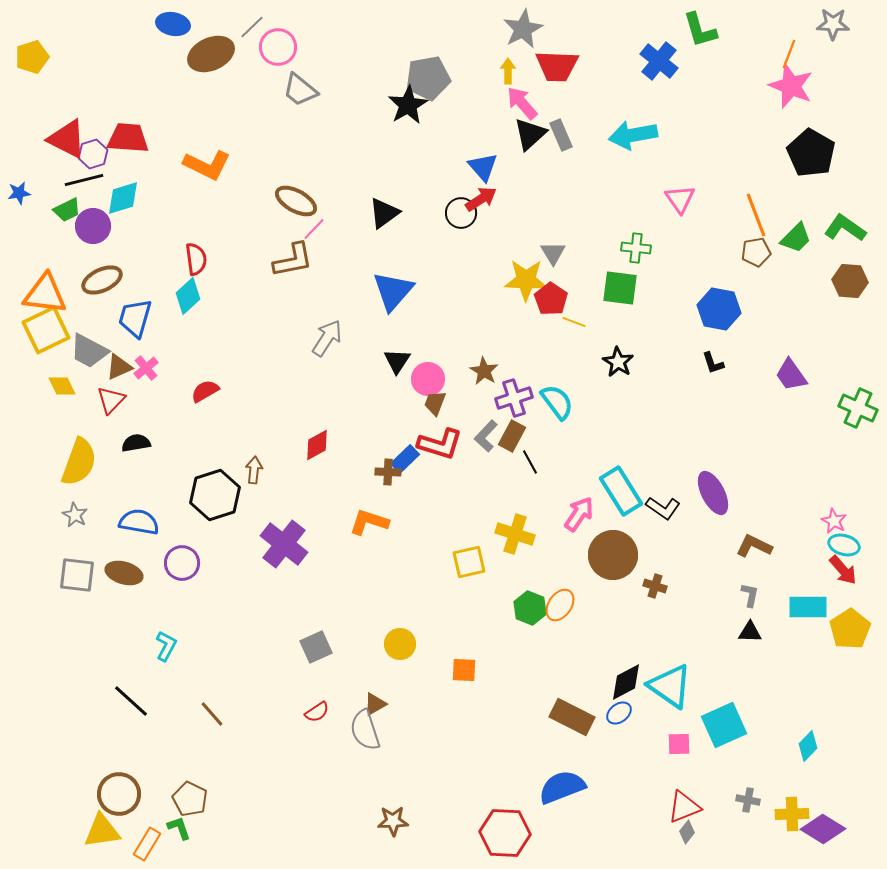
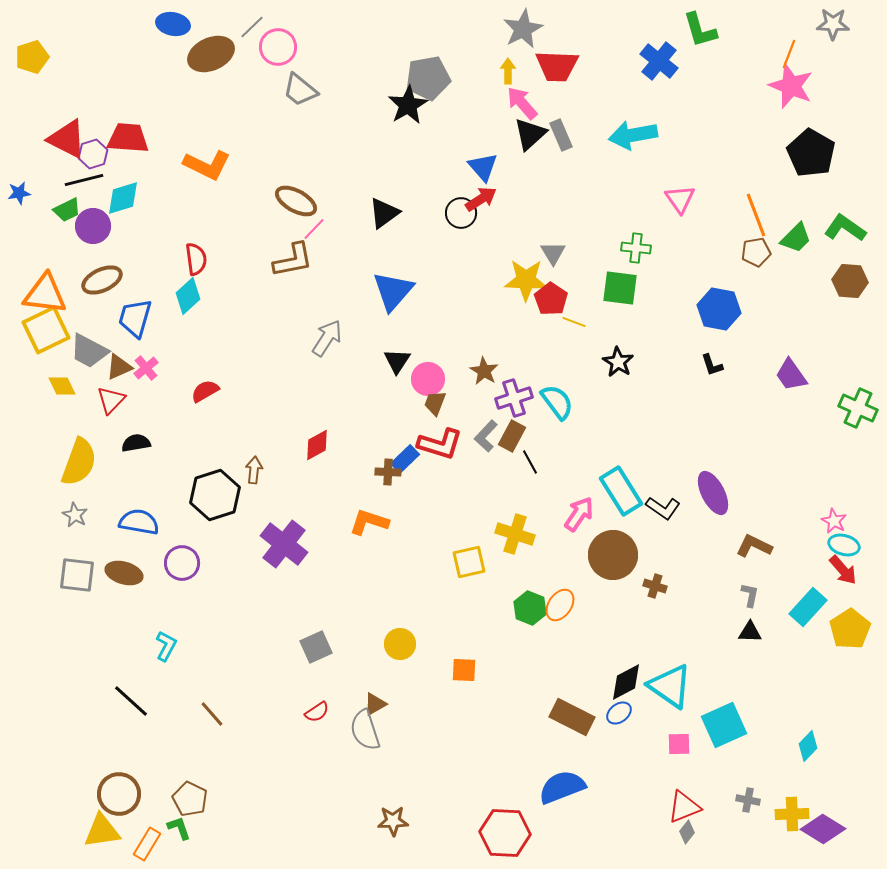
black L-shape at (713, 363): moved 1 px left, 2 px down
cyan rectangle at (808, 607): rotated 48 degrees counterclockwise
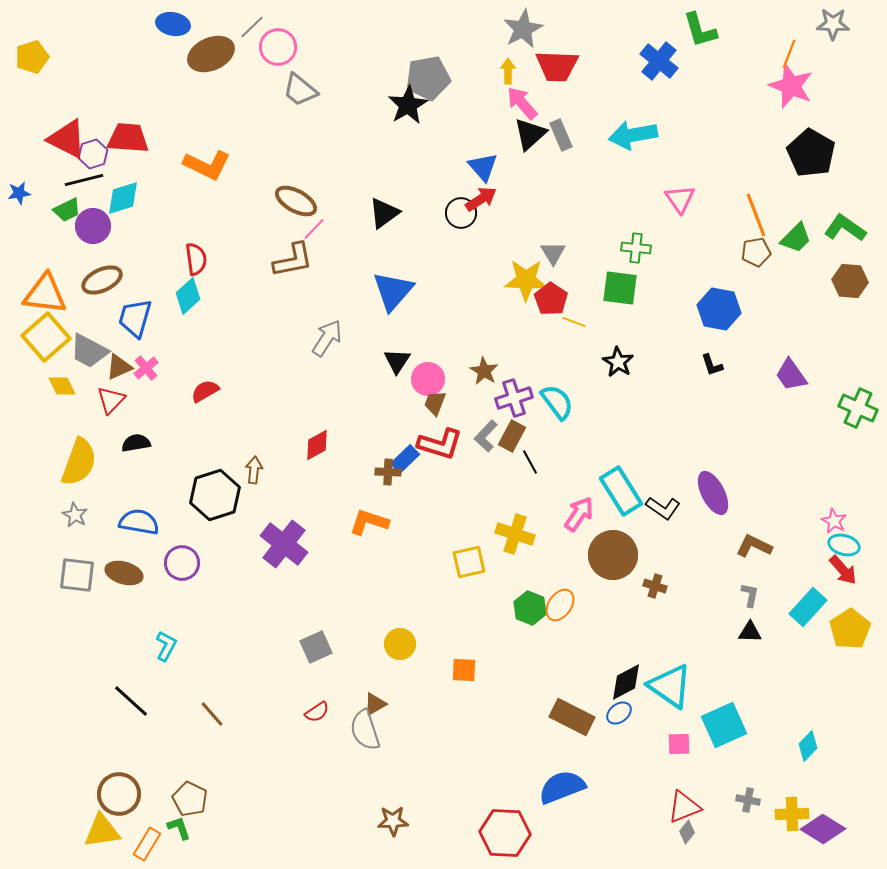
yellow square at (46, 330): moved 7 px down; rotated 15 degrees counterclockwise
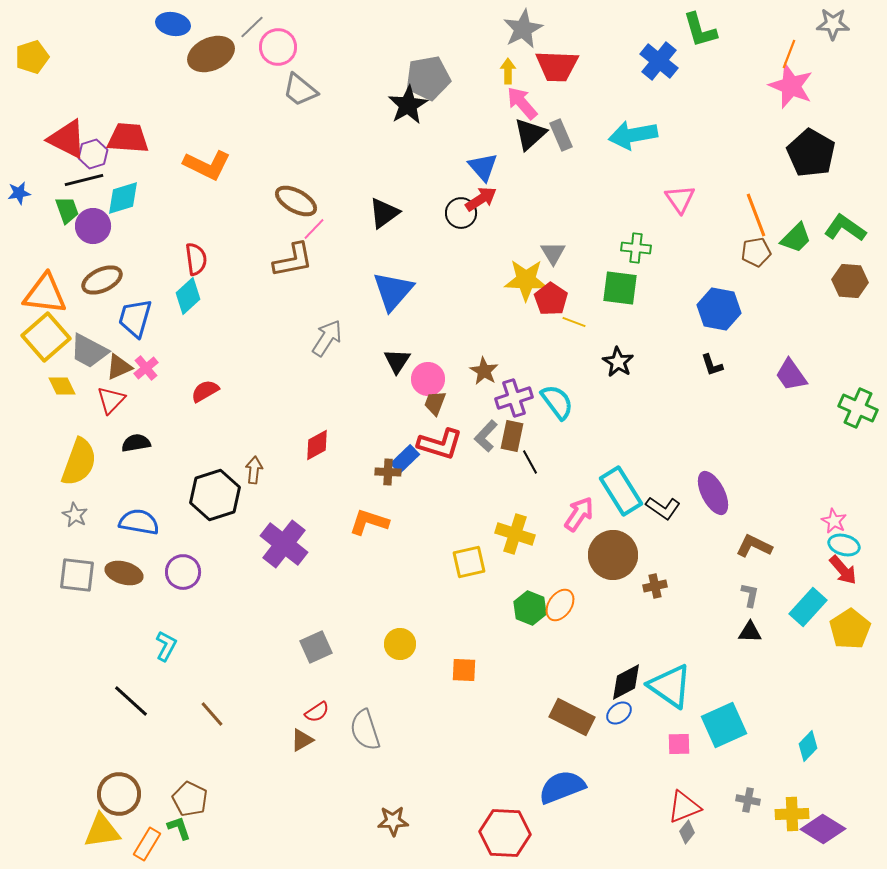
green trapezoid at (67, 210): rotated 84 degrees counterclockwise
brown rectangle at (512, 436): rotated 16 degrees counterclockwise
purple circle at (182, 563): moved 1 px right, 9 px down
brown cross at (655, 586): rotated 30 degrees counterclockwise
brown triangle at (375, 704): moved 73 px left, 36 px down
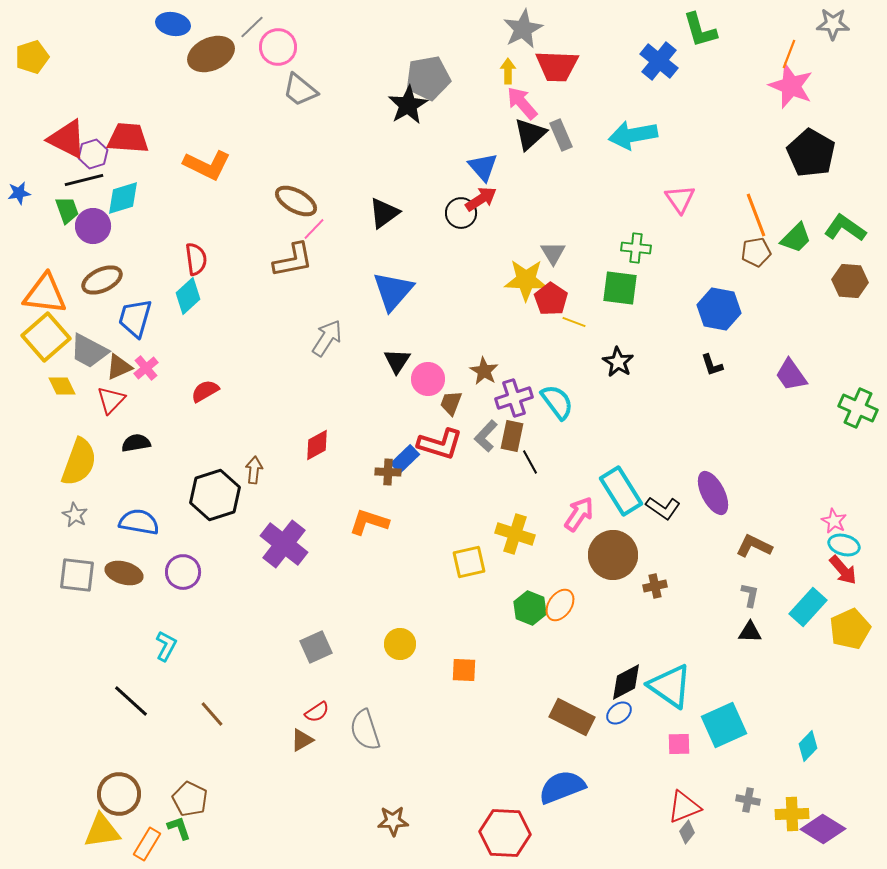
brown trapezoid at (435, 403): moved 16 px right
yellow pentagon at (850, 629): rotated 9 degrees clockwise
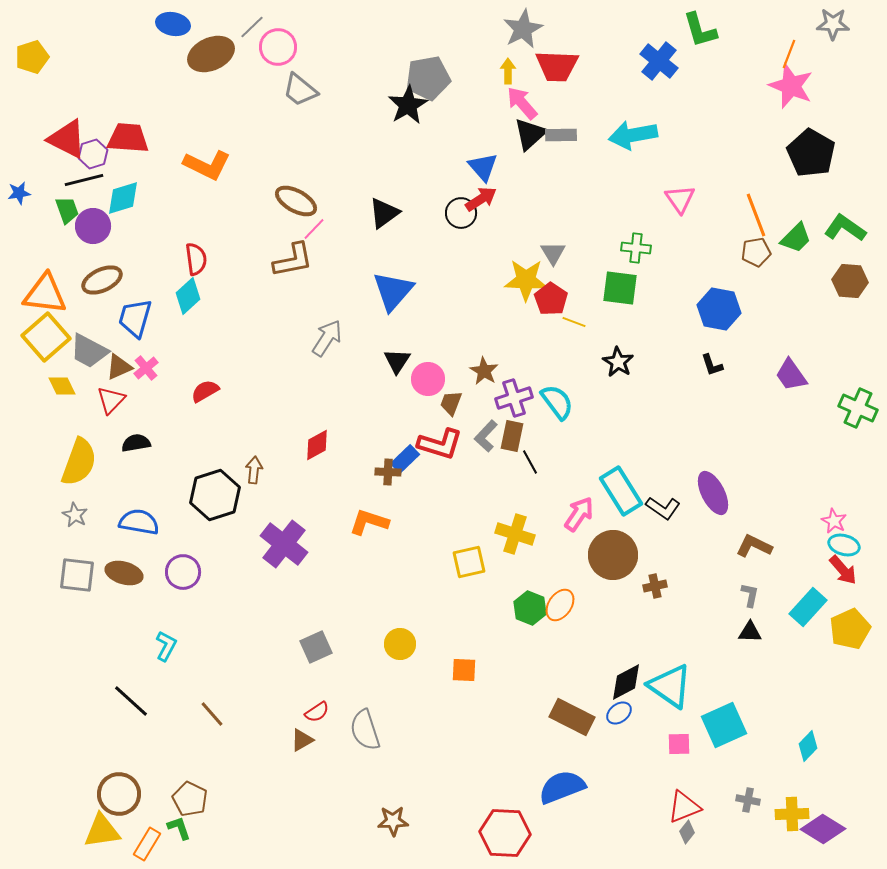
gray rectangle at (561, 135): rotated 68 degrees counterclockwise
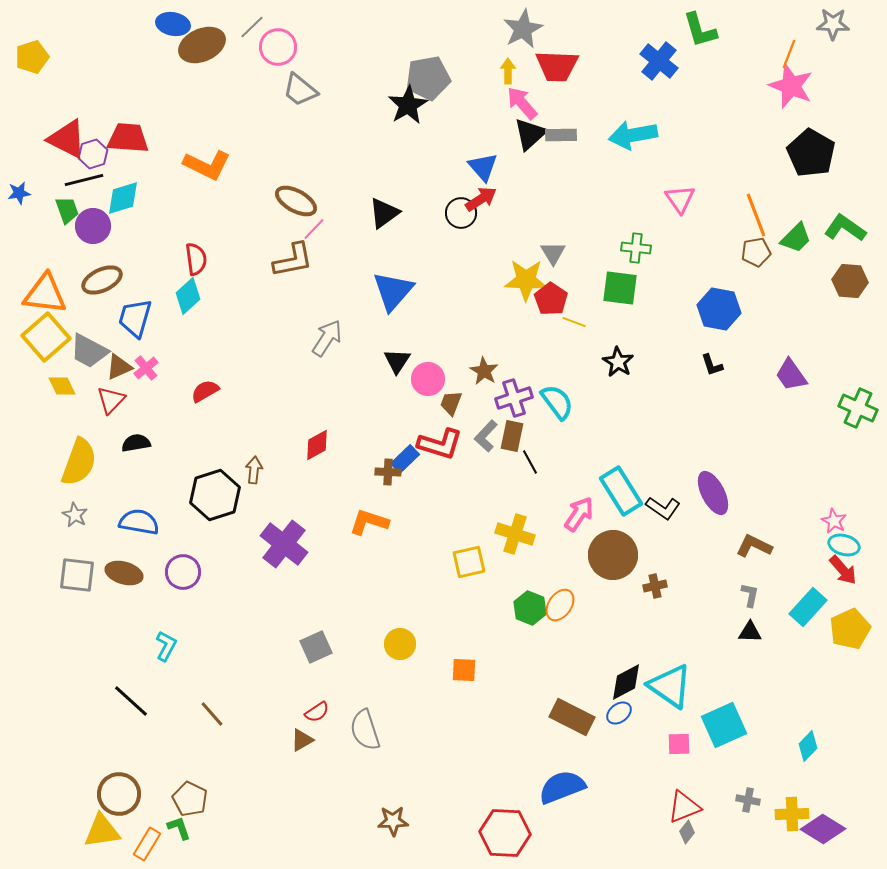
brown ellipse at (211, 54): moved 9 px left, 9 px up
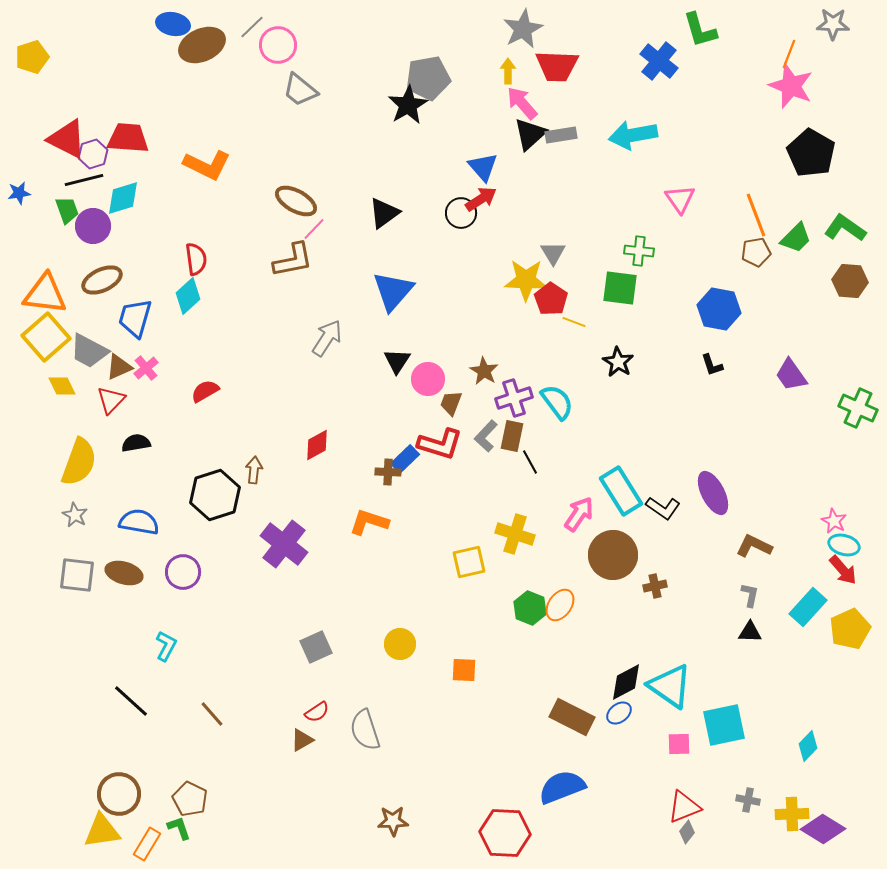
pink circle at (278, 47): moved 2 px up
gray rectangle at (561, 135): rotated 8 degrees counterclockwise
green cross at (636, 248): moved 3 px right, 3 px down
cyan square at (724, 725): rotated 12 degrees clockwise
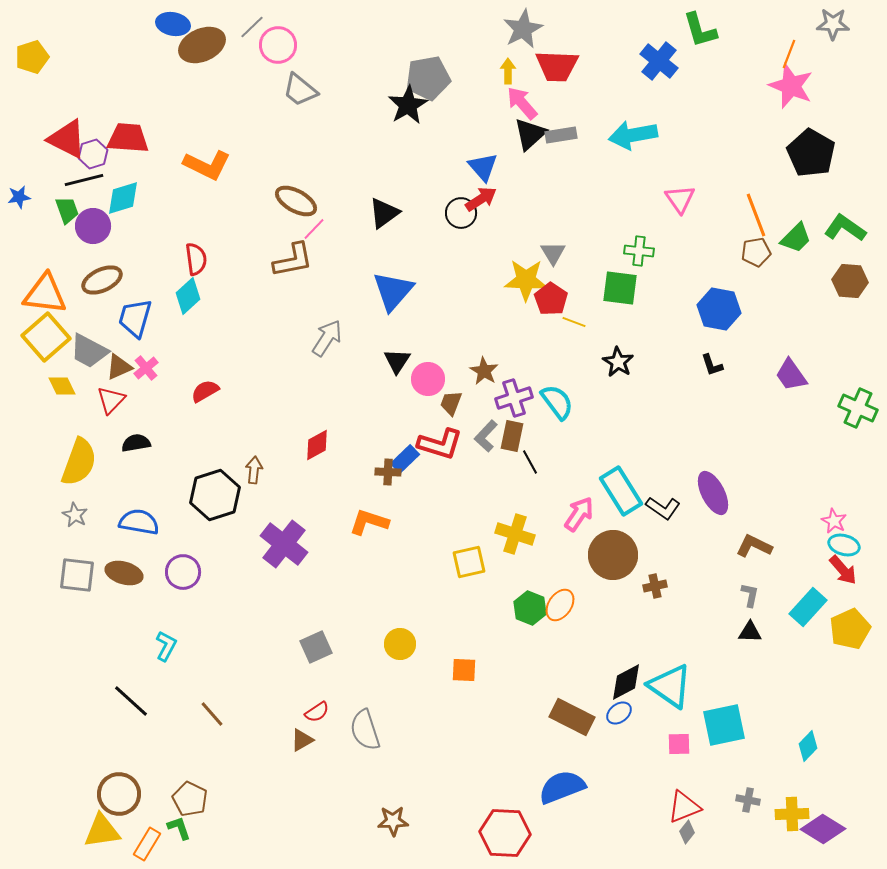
blue star at (19, 193): moved 4 px down
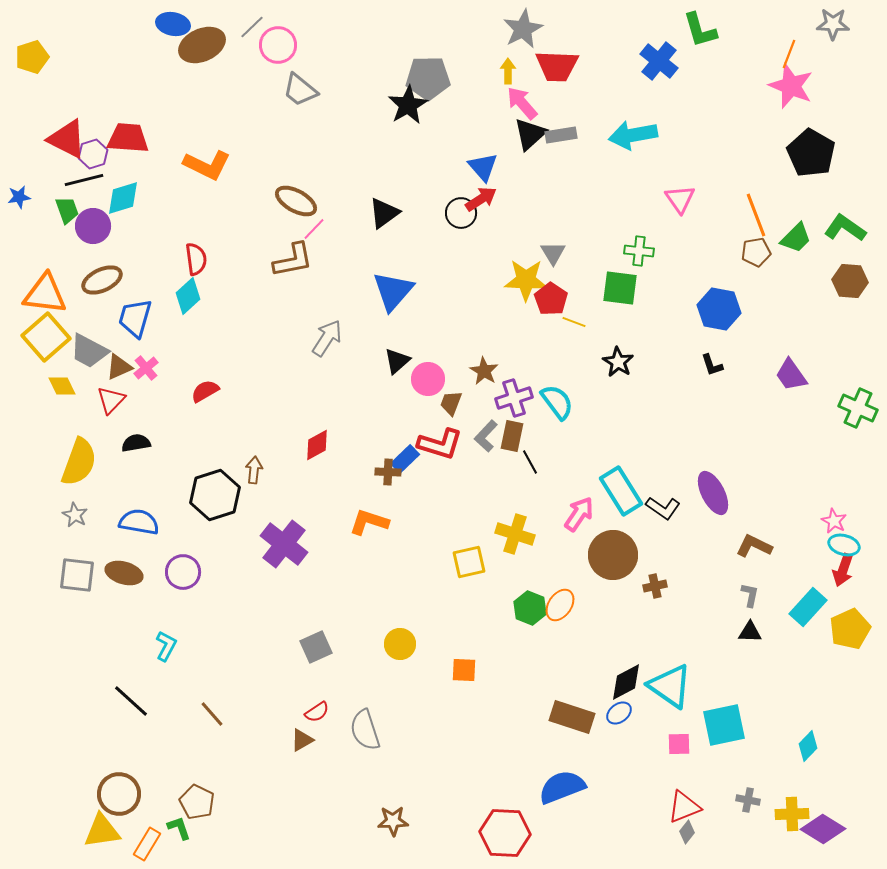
gray pentagon at (428, 78): rotated 9 degrees clockwise
black triangle at (397, 361): rotated 16 degrees clockwise
red arrow at (843, 570): rotated 60 degrees clockwise
brown rectangle at (572, 717): rotated 9 degrees counterclockwise
brown pentagon at (190, 799): moved 7 px right, 3 px down
